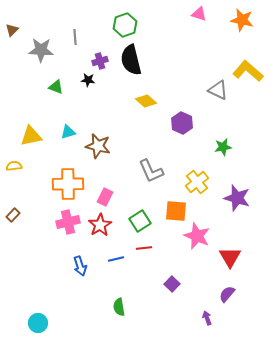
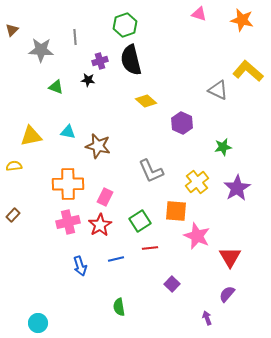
cyan triangle: rotated 28 degrees clockwise
purple star: moved 10 px up; rotated 24 degrees clockwise
red line: moved 6 px right
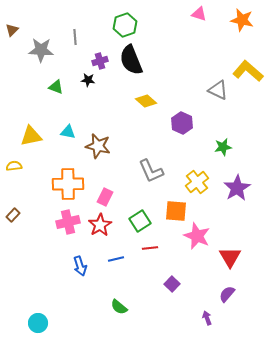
black semicircle: rotated 8 degrees counterclockwise
green semicircle: rotated 42 degrees counterclockwise
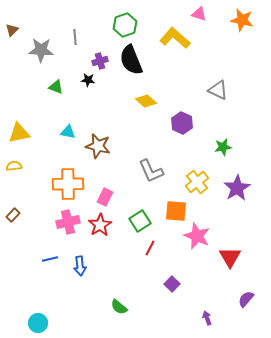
yellow L-shape: moved 73 px left, 33 px up
yellow triangle: moved 12 px left, 3 px up
red line: rotated 56 degrees counterclockwise
blue line: moved 66 px left
blue arrow: rotated 12 degrees clockwise
purple semicircle: moved 19 px right, 5 px down
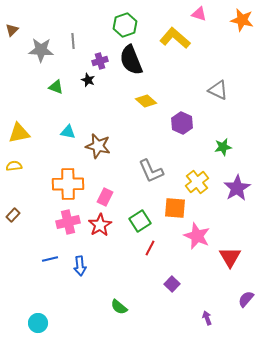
gray line: moved 2 px left, 4 px down
black star: rotated 16 degrees clockwise
orange square: moved 1 px left, 3 px up
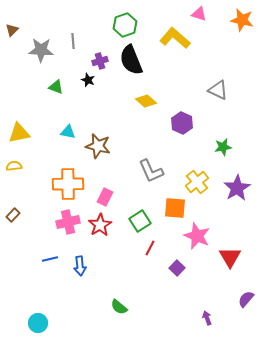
purple square: moved 5 px right, 16 px up
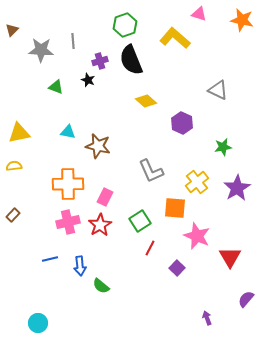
green semicircle: moved 18 px left, 21 px up
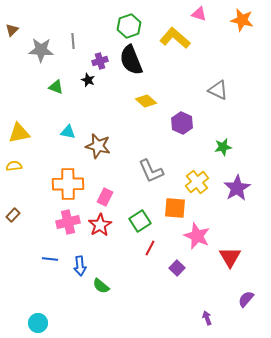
green hexagon: moved 4 px right, 1 px down
blue line: rotated 21 degrees clockwise
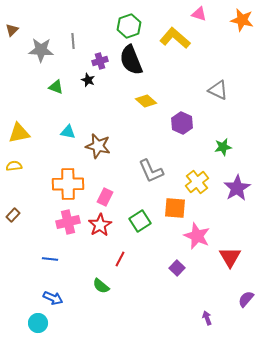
red line: moved 30 px left, 11 px down
blue arrow: moved 27 px left, 32 px down; rotated 60 degrees counterclockwise
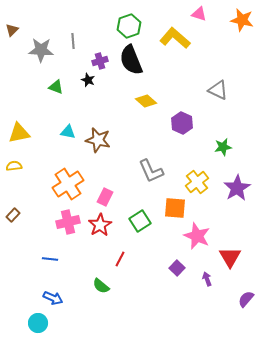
brown star: moved 6 px up
orange cross: rotated 32 degrees counterclockwise
purple arrow: moved 39 px up
